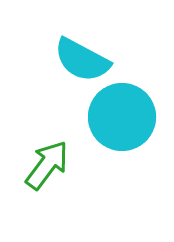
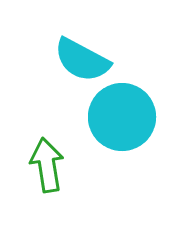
green arrow: rotated 46 degrees counterclockwise
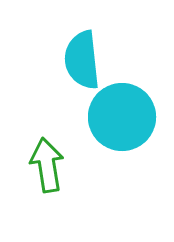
cyan semicircle: rotated 56 degrees clockwise
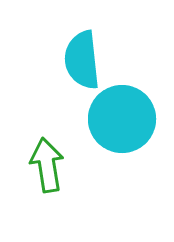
cyan circle: moved 2 px down
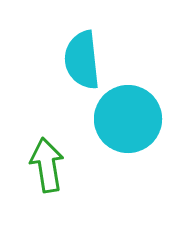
cyan circle: moved 6 px right
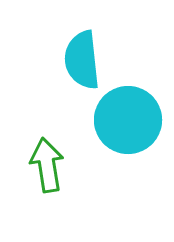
cyan circle: moved 1 px down
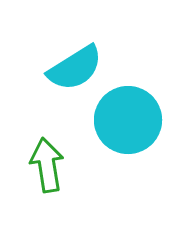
cyan semicircle: moved 7 px left, 8 px down; rotated 116 degrees counterclockwise
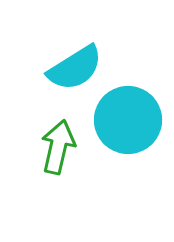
green arrow: moved 11 px right, 18 px up; rotated 22 degrees clockwise
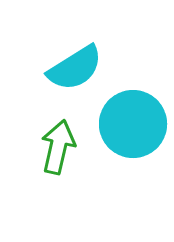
cyan circle: moved 5 px right, 4 px down
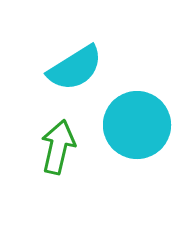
cyan circle: moved 4 px right, 1 px down
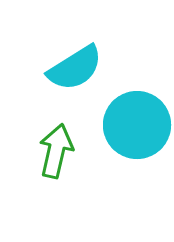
green arrow: moved 2 px left, 4 px down
